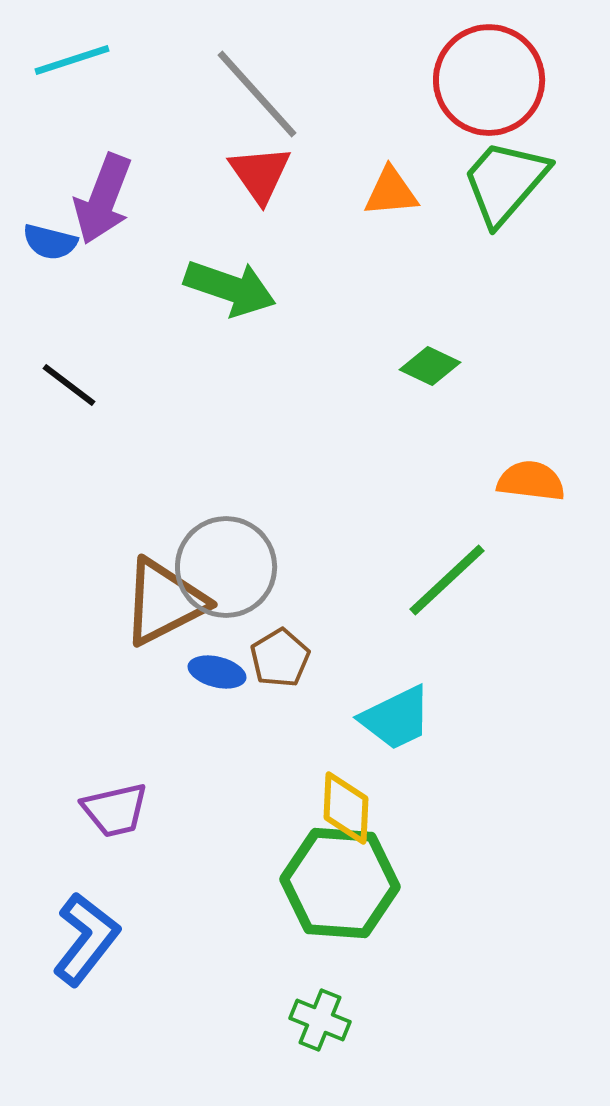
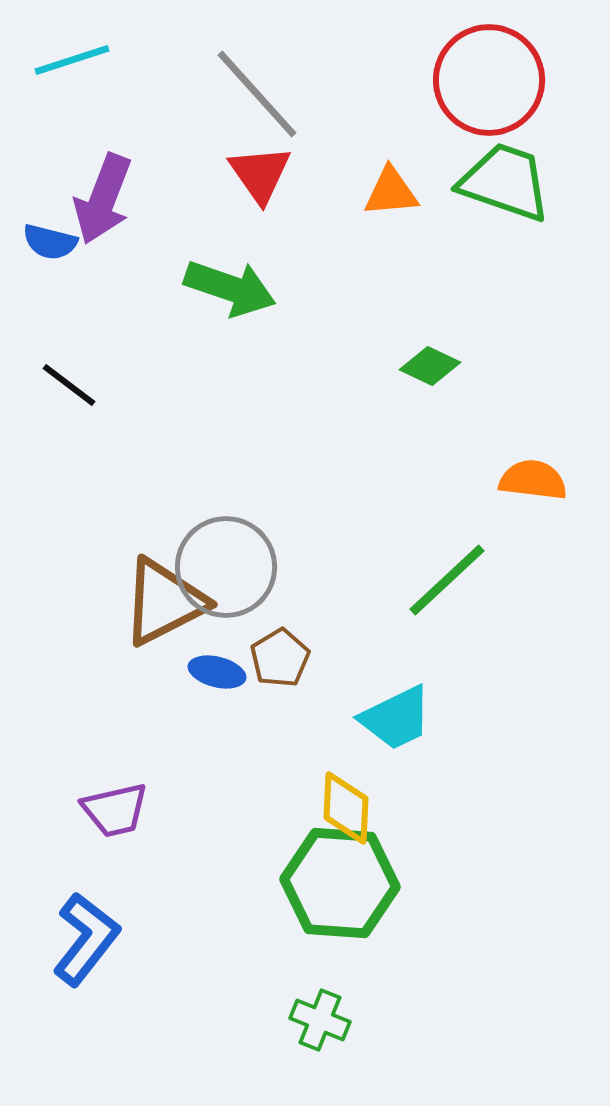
green trapezoid: rotated 68 degrees clockwise
orange semicircle: moved 2 px right, 1 px up
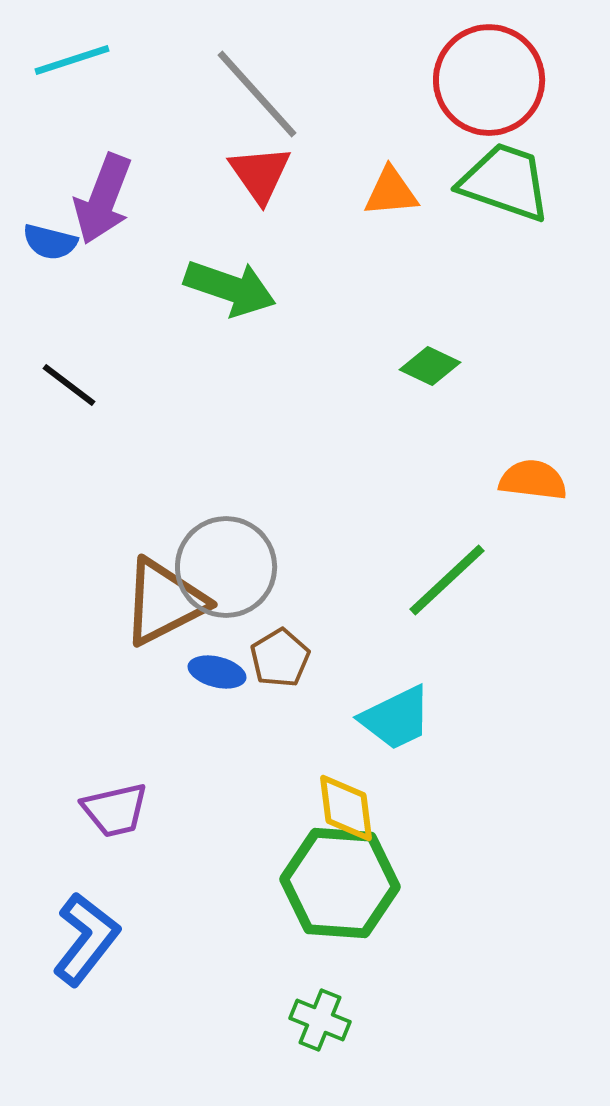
yellow diamond: rotated 10 degrees counterclockwise
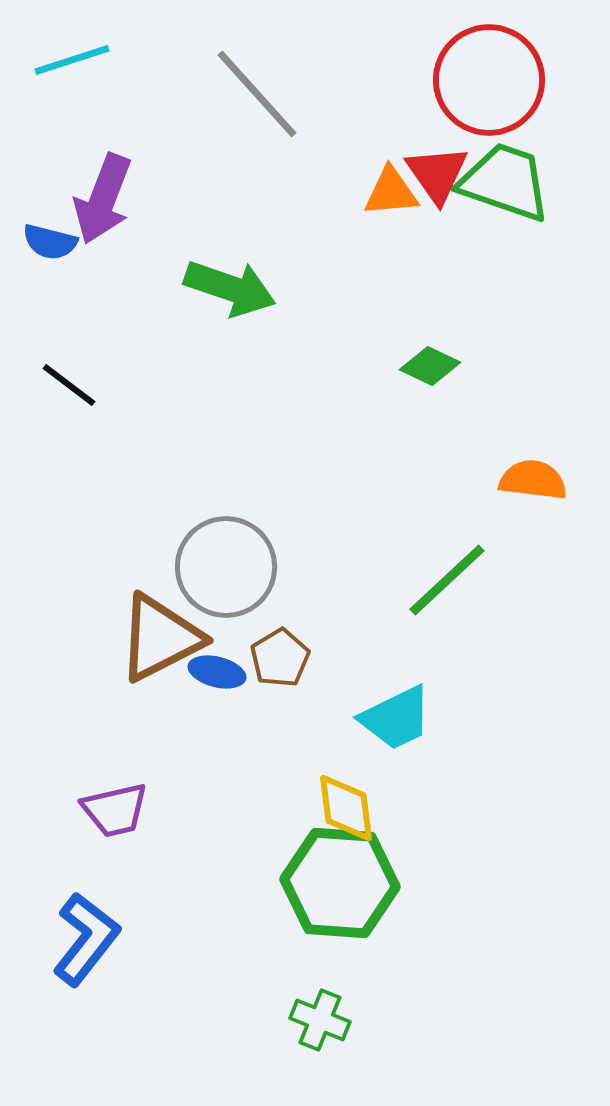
red triangle: moved 177 px right
brown triangle: moved 4 px left, 36 px down
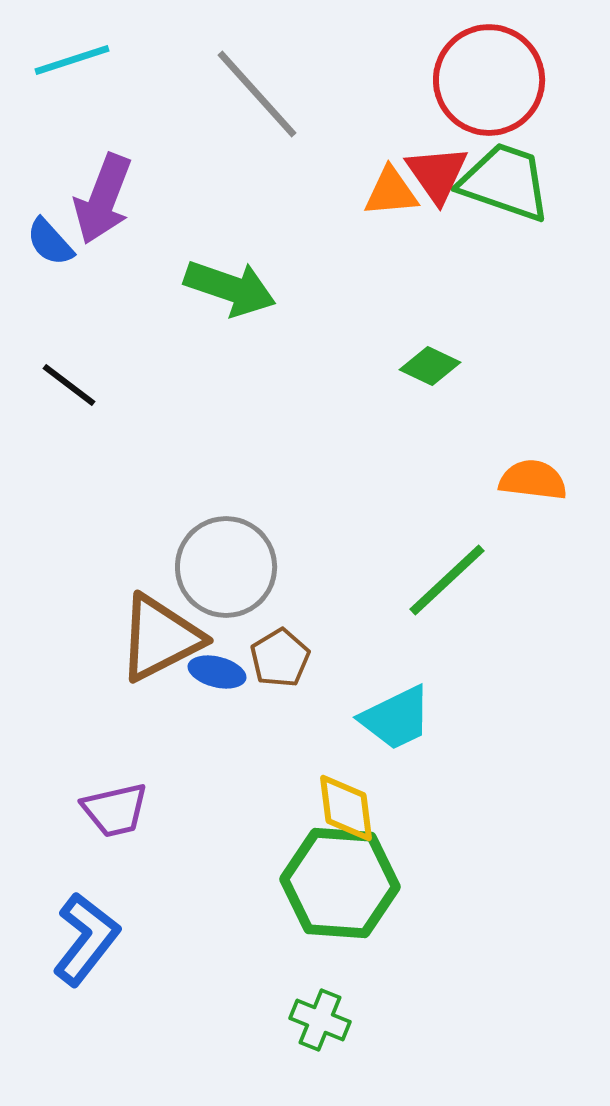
blue semicircle: rotated 34 degrees clockwise
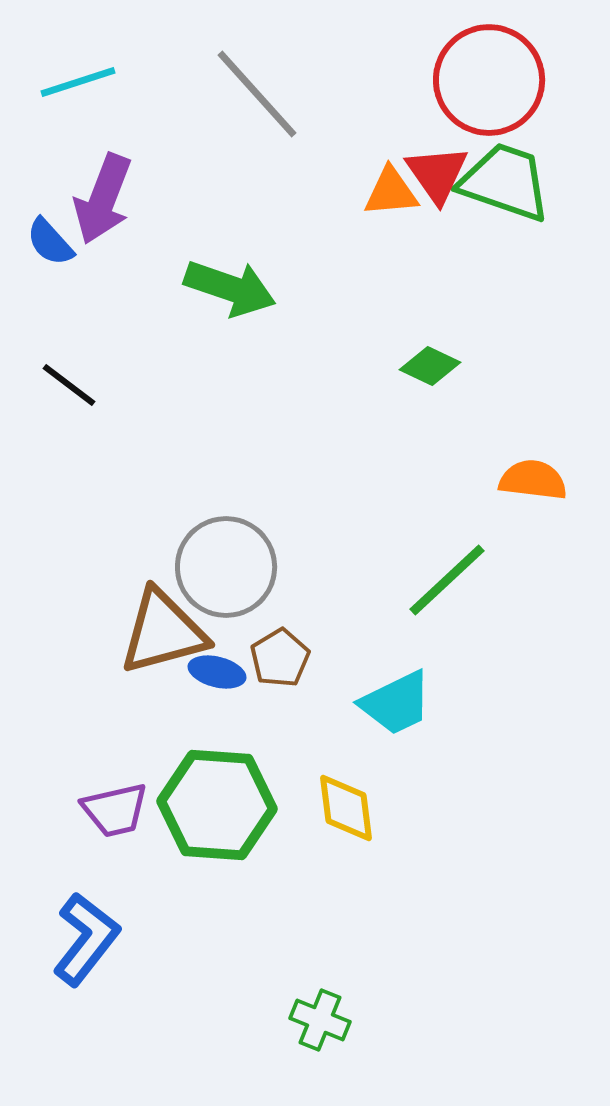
cyan line: moved 6 px right, 22 px down
brown triangle: moved 3 px right, 6 px up; rotated 12 degrees clockwise
cyan trapezoid: moved 15 px up
green hexagon: moved 123 px left, 78 px up
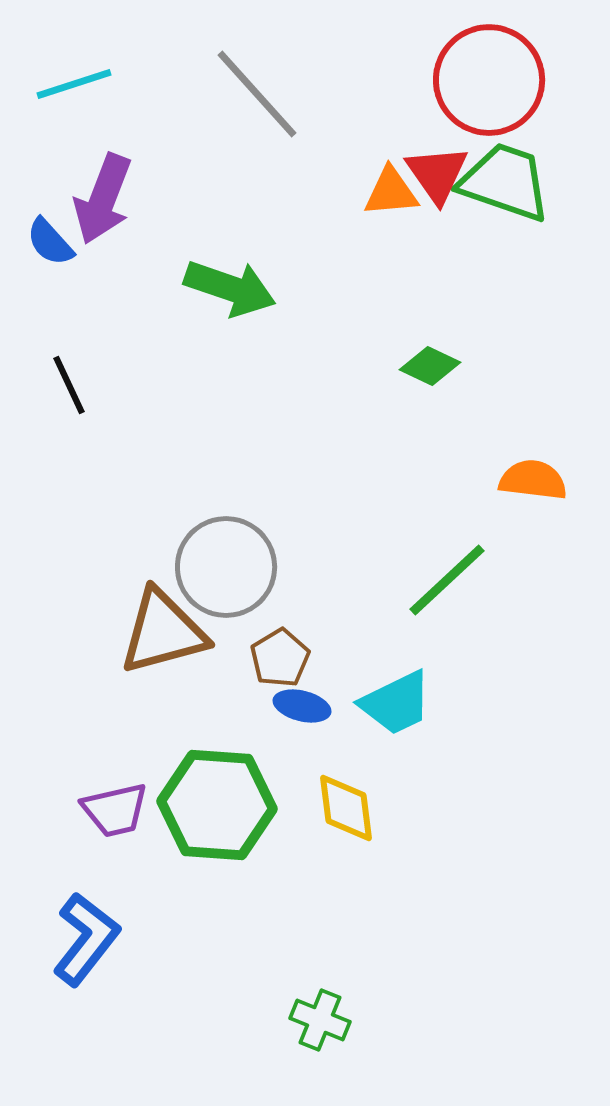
cyan line: moved 4 px left, 2 px down
black line: rotated 28 degrees clockwise
blue ellipse: moved 85 px right, 34 px down
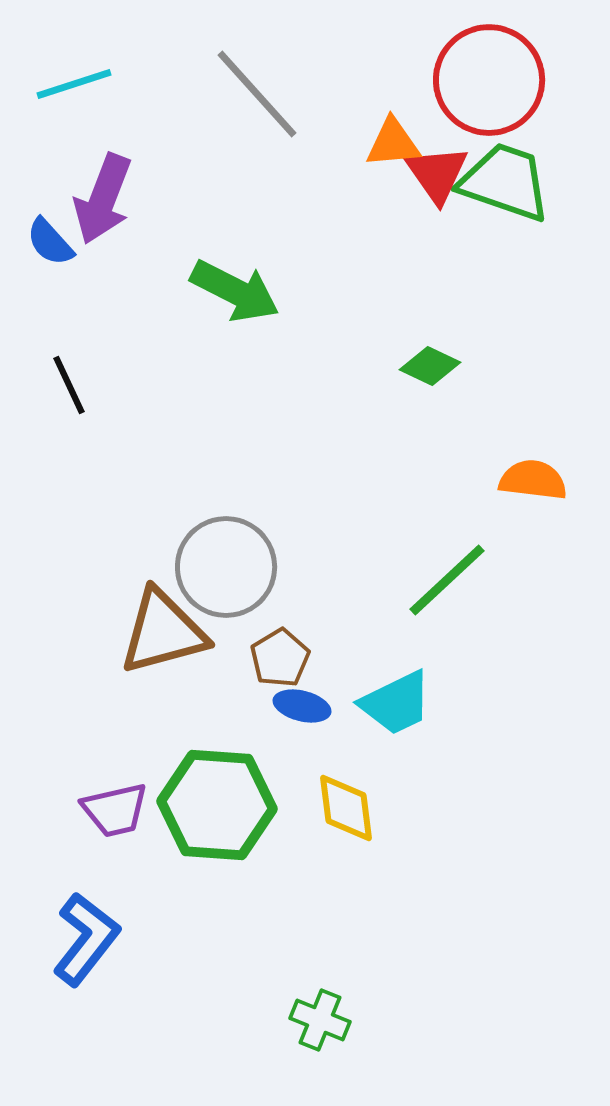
orange triangle: moved 2 px right, 49 px up
green arrow: moved 5 px right, 3 px down; rotated 8 degrees clockwise
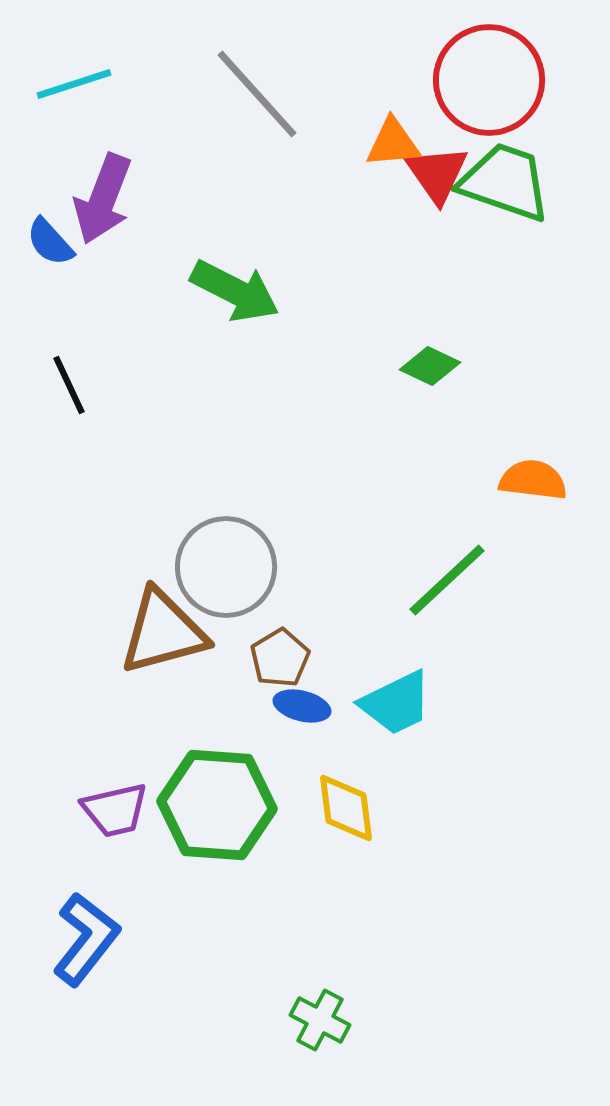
green cross: rotated 6 degrees clockwise
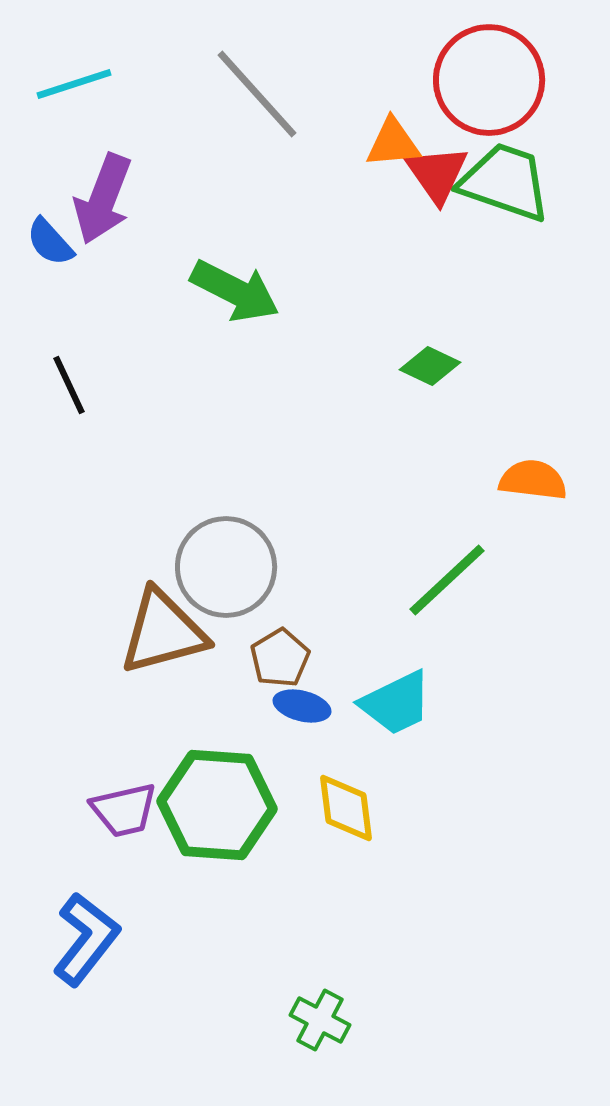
purple trapezoid: moved 9 px right
